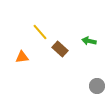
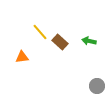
brown rectangle: moved 7 px up
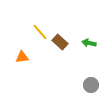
green arrow: moved 2 px down
gray circle: moved 6 px left, 1 px up
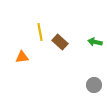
yellow line: rotated 30 degrees clockwise
green arrow: moved 6 px right, 1 px up
gray circle: moved 3 px right
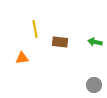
yellow line: moved 5 px left, 3 px up
brown rectangle: rotated 35 degrees counterclockwise
orange triangle: moved 1 px down
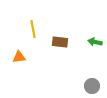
yellow line: moved 2 px left
orange triangle: moved 3 px left, 1 px up
gray circle: moved 2 px left, 1 px down
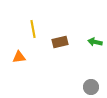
brown rectangle: rotated 21 degrees counterclockwise
gray circle: moved 1 px left, 1 px down
